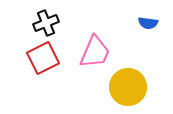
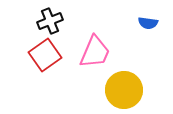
black cross: moved 4 px right, 2 px up
red square: moved 2 px right, 3 px up; rotated 8 degrees counterclockwise
yellow circle: moved 4 px left, 3 px down
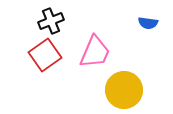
black cross: moved 1 px right
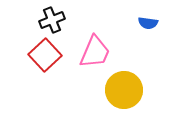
black cross: moved 1 px right, 1 px up
red square: rotated 8 degrees counterclockwise
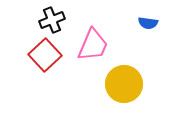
pink trapezoid: moved 2 px left, 7 px up
yellow circle: moved 6 px up
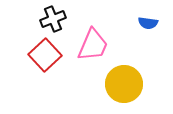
black cross: moved 1 px right, 1 px up
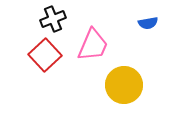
blue semicircle: rotated 18 degrees counterclockwise
yellow circle: moved 1 px down
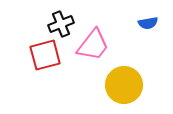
black cross: moved 8 px right, 5 px down
pink trapezoid: rotated 15 degrees clockwise
red square: rotated 28 degrees clockwise
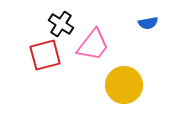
black cross: rotated 35 degrees counterclockwise
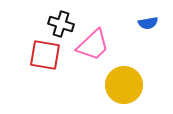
black cross: rotated 15 degrees counterclockwise
pink trapezoid: rotated 9 degrees clockwise
red square: rotated 24 degrees clockwise
